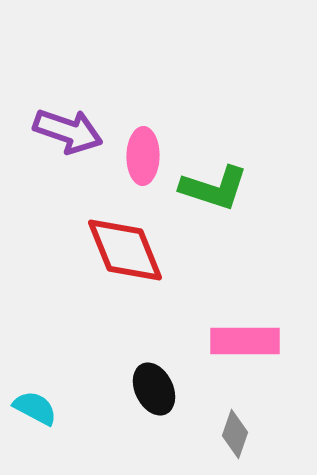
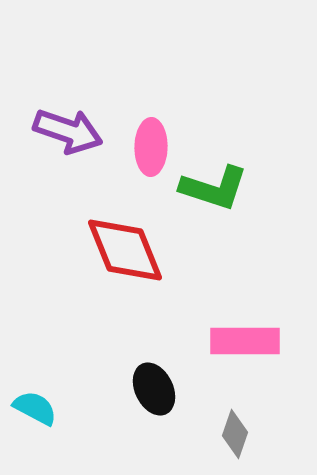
pink ellipse: moved 8 px right, 9 px up
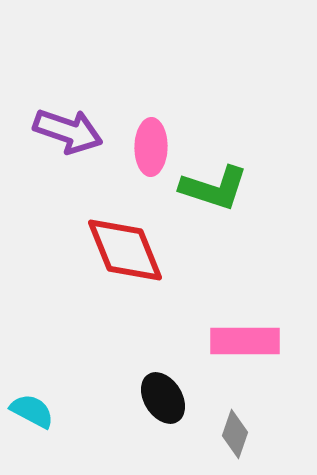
black ellipse: moved 9 px right, 9 px down; rotated 6 degrees counterclockwise
cyan semicircle: moved 3 px left, 3 px down
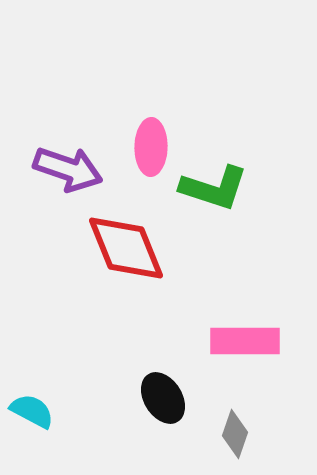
purple arrow: moved 38 px down
red diamond: moved 1 px right, 2 px up
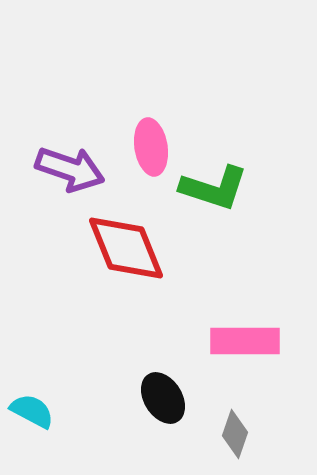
pink ellipse: rotated 10 degrees counterclockwise
purple arrow: moved 2 px right
